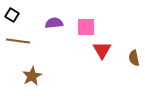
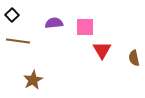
black square: rotated 16 degrees clockwise
pink square: moved 1 px left
brown star: moved 1 px right, 4 px down
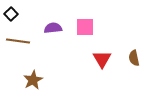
black square: moved 1 px left, 1 px up
purple semicircle: moved 1 px left, 5 px down
red triangle: moved 9 px down
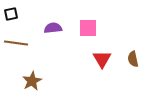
black square: rotated 32 degrees clockwise
pink square: moved 3 px right, 1 px down
brown line: moved 2 px left, 2 px down
brown semicircle: moved 1 px left, 1 px down
brown star: moved 1 px left, 1 px down
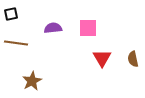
red triangle: moved 1 px up
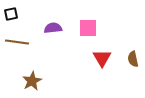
brown line: moved 1 px right, 1 px up
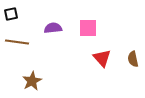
red triangle: rotated 12 degrees counterclockwise
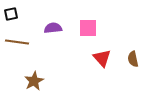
brown star: moved 2 px right
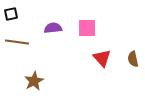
pink square: moved 1 px left
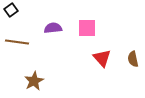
black square: moved 4 px up; rotated 24 degrees counterclockwise
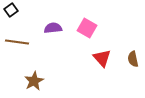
pink square: rotated 30 degrees clockwise
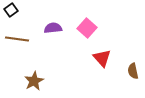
pink square: rotated 12 degrees clockwise
brown line: moved 3 px up
brown semicircle: moved 12 px down
